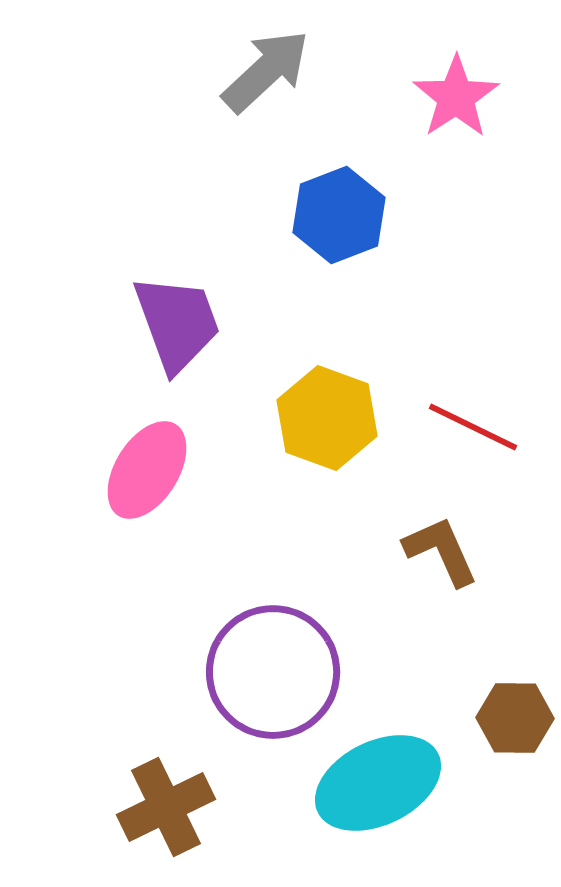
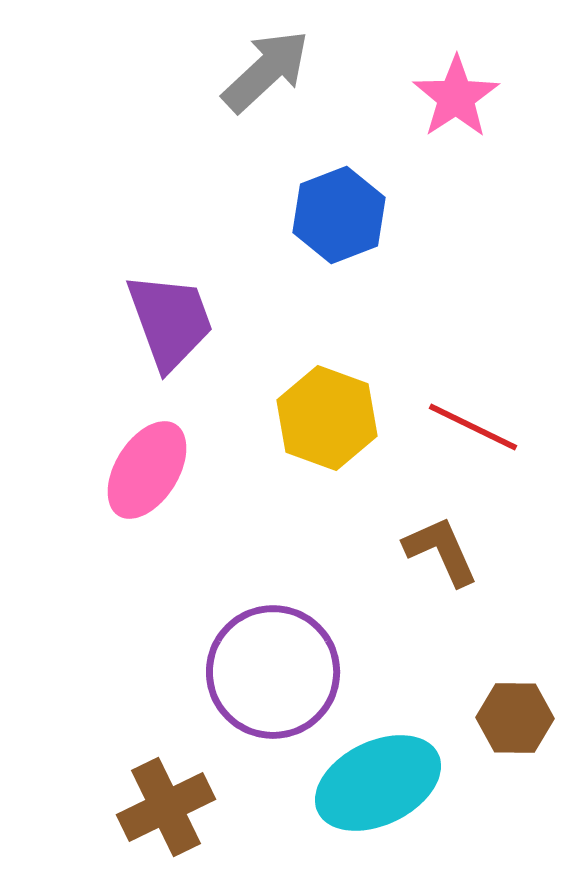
purple trapezoid: moved 7 px left, 2 px up
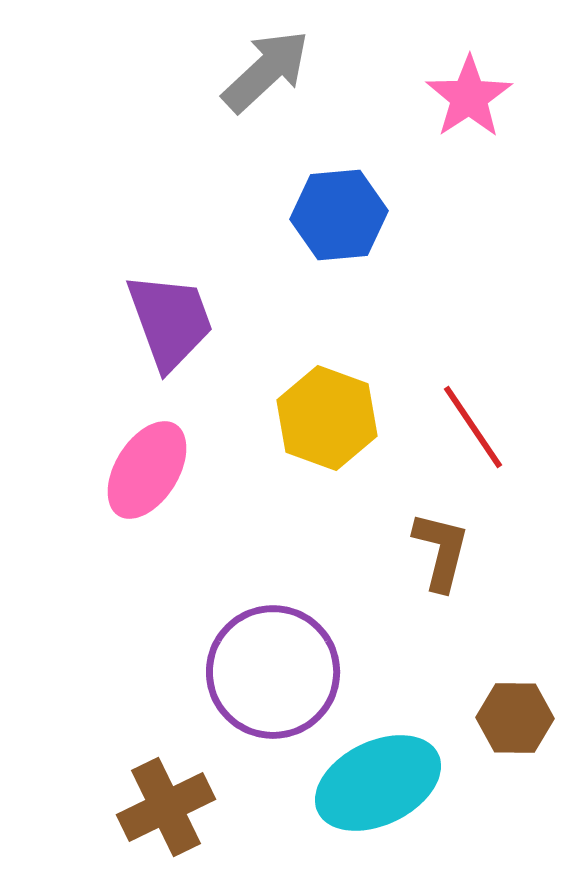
pink star: moved 13 px right
blue hexagon: rotated 16 degrees clockwise
red line: rotated 30 degrees clockwise
brown L-shape: rotated 38 degrees clockwise
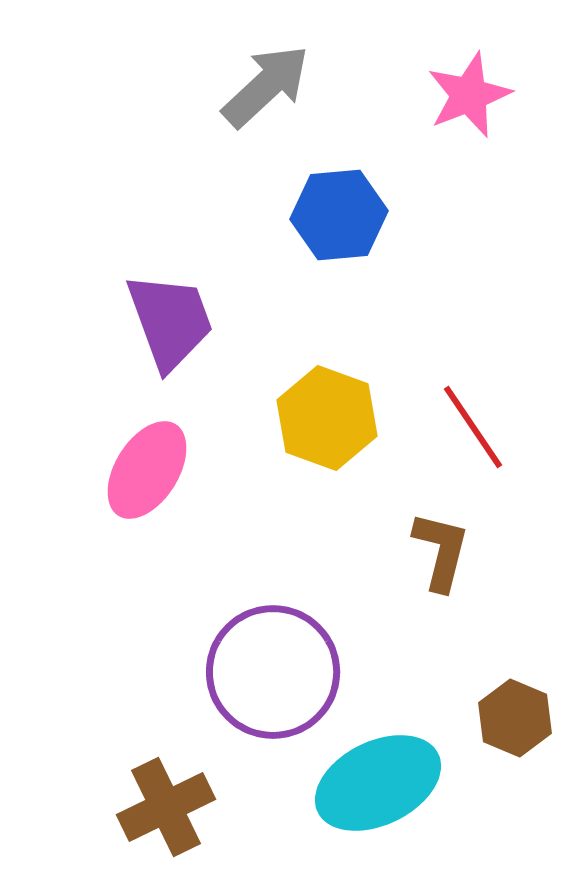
gray arrow: moved 15 px down
pink star: moved 2 px up; rotated 12 degrees clockwise
brown hexagon: rotated 22 degrees clockwise
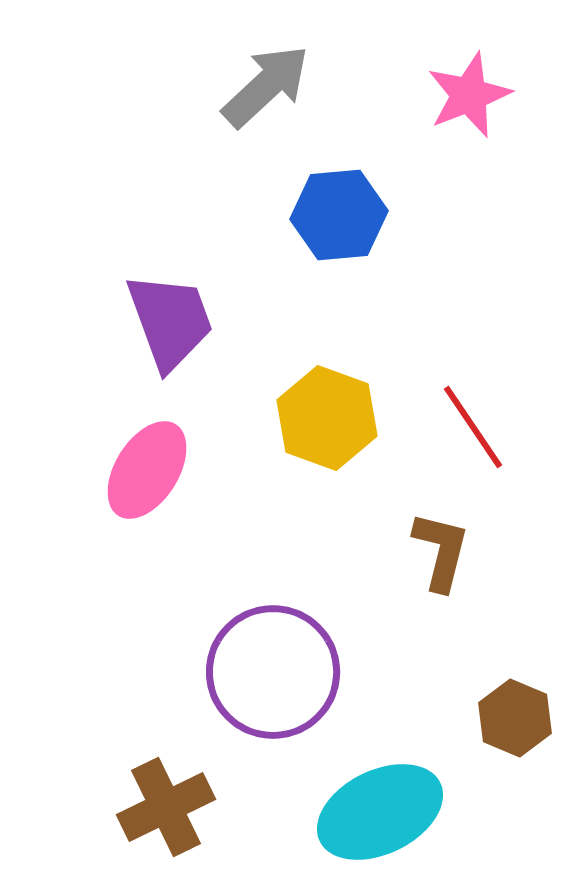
cyan ellipse: moved 2 px right, 29 px down
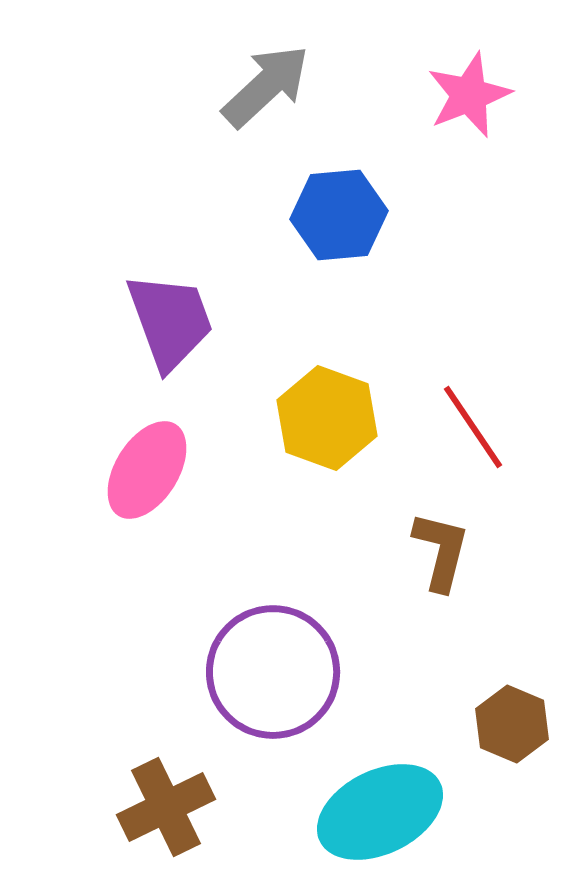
brown hexagon: moved 3 px left, 6 px down
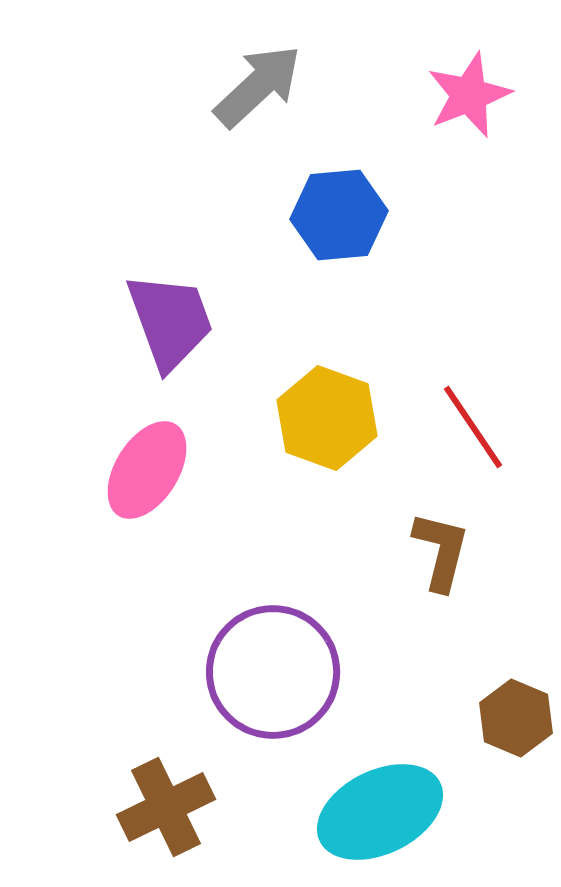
gray arrow: moved 8 px left
brown hexagon: moved 4 px right, 6 px up
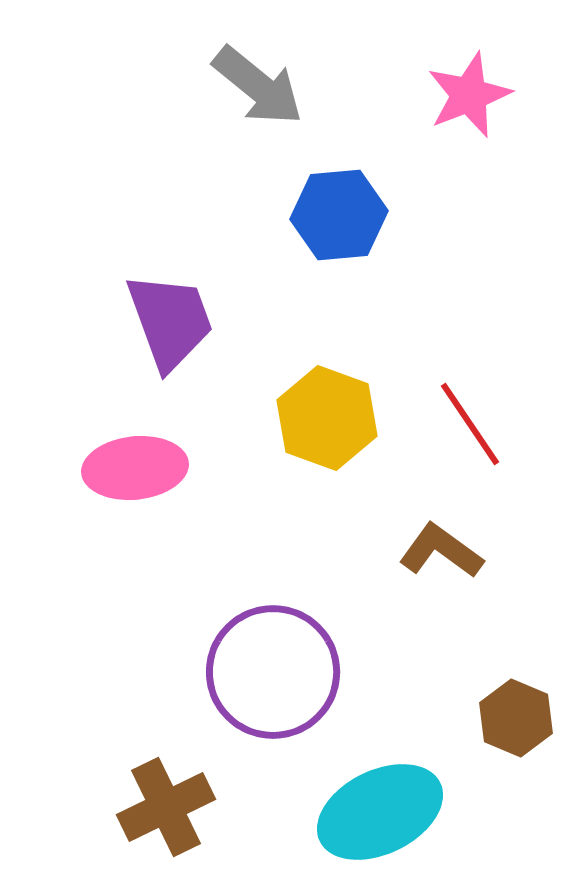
gray arrow: rotated 82 degrees clockwise
red line: moved 3 px left, 3 px up
pink ellipse: moved 12 px left, 2 px up; rotated 52 degrees clockwise
brown L-shape: rotated 68 degrees counterclockwise
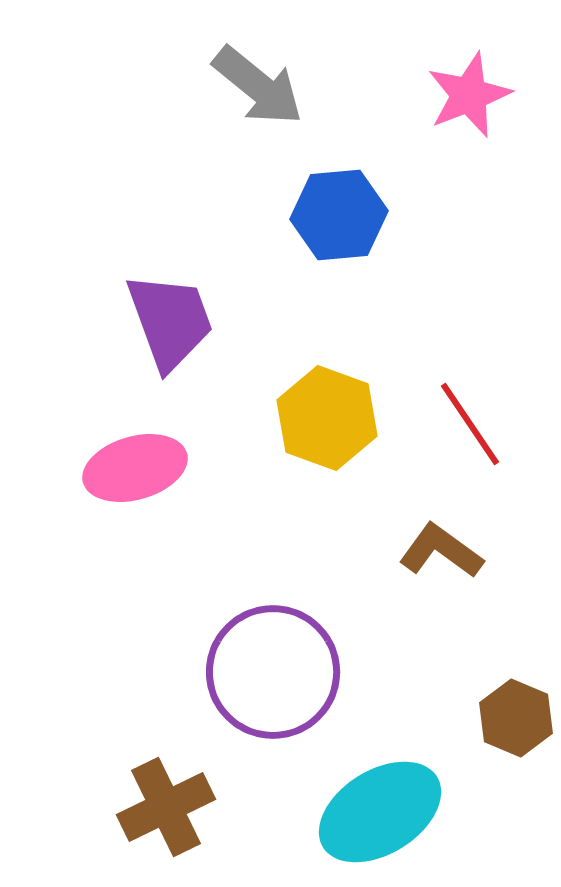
pink ellipse: rotated 10 degrees counterclockwise
cyan ellipse: rotated 6 degrees counterclockwise
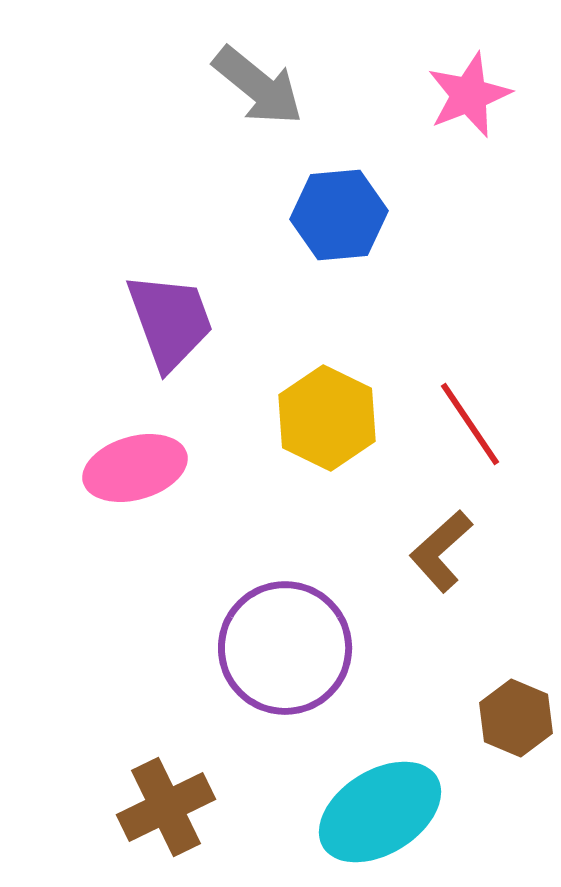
yellow hexagon: rotated 6 degrees clockwise
brown L-shape: rotated 78 degrees counterclockwise
purple circle: moved 12 px right, 24 px up
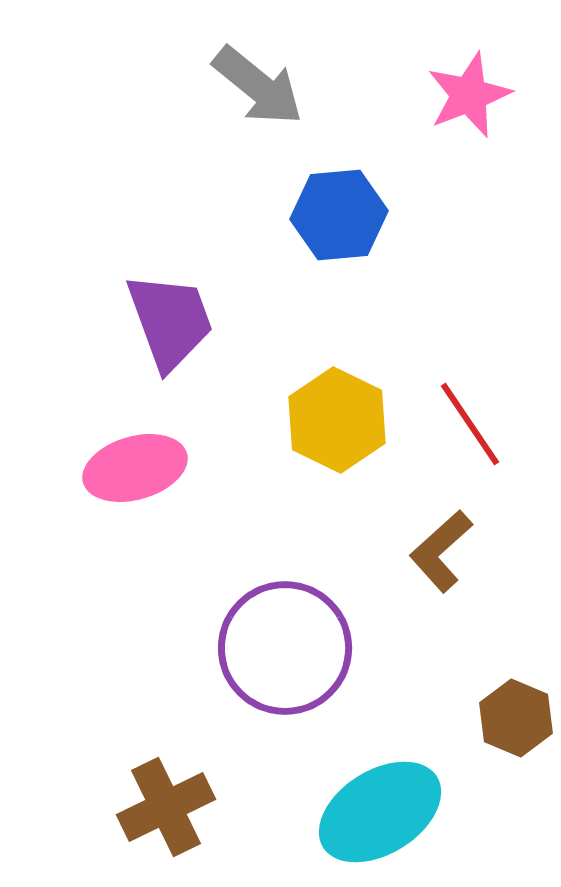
yellow hexagon: moved 10 px right, 2 px down
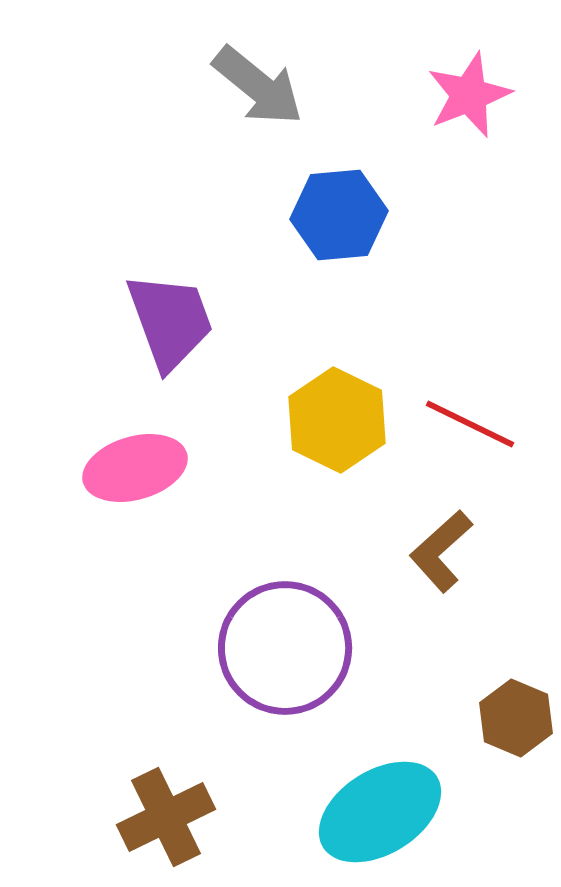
red line: rotated 30 degrees counterclockwise
brown cross: moved 10 px down
